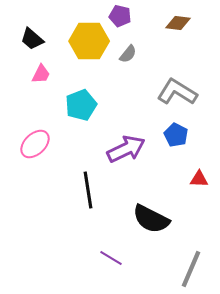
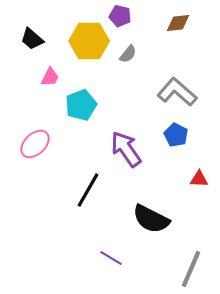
brown diamond: rotated 15 degrees counterclockwise
pink trapezoid: moved 9 px right, 3 px down
gray L-shape: rotated 9 degrees clockwise
purple arrow: rotated 99 degrees counterclockwise
black line: rotated 39 degrees clockwise
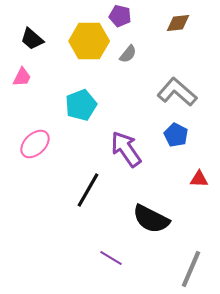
pink trapezoid: moved 28 px left
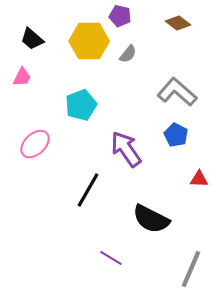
brown diamond: rotated 45 degrees clockwise
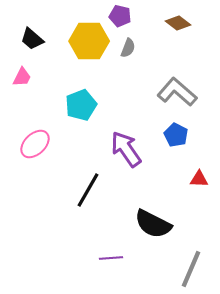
gray semicircle: moved 6 px up; rotated 18 degrees counterclockwise
black semicircle: moved 2 px right, 5 px down
purple line: rotated 35 degrees counterclockwise
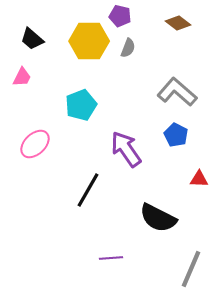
black semicircle: moved 5 px right, 6 px up
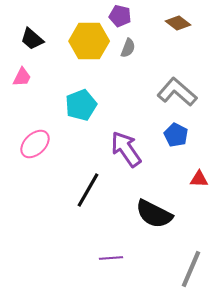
black semicircle: moved 4 px left, 4 px up
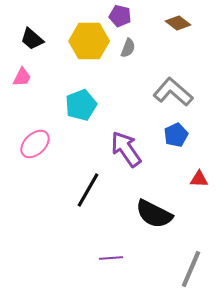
gray L-shape: moved 4 px left
blue pentagon: rotated 20 degrees clockwise
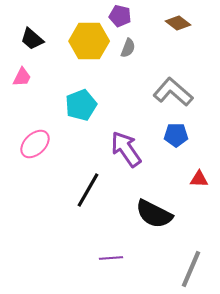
blue pentagon: rotated 25 degrees clockwise
